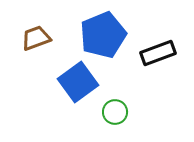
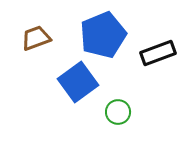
green circle: moved 3 px right
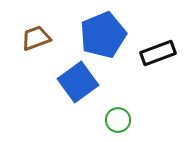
green circle: moved 8 px down
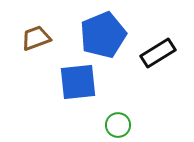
black rectangle: rotated 12 degrees counterclockwise
blue square: rotated 30 degrees clockwise
green circle: moved 5 px down
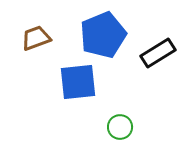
green circle: moved 2 px right, 2 px down
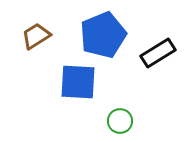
brown trapezoid: moved 2 px up; rotated 12 degrees counterclockwise
blue square: rotated 9 degrees clockwise
green circle: moved 6 px up
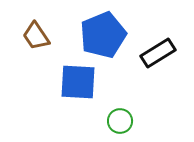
brown trapezoid: rotated 92 degrees counterclockwise
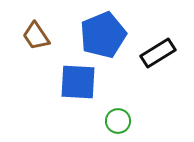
green circle: moved 2 px left
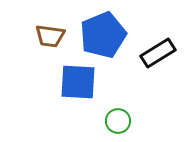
brown trapezoid: moved 14 px right; rotated 48 degrees counterclockwise
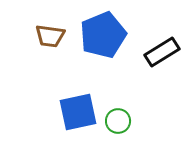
black rectangle: moved 4 px right, 1 px up
blue square: moved 30 px down; rotated 15 degrees counterclockwise
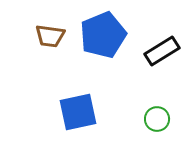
black rectangle: moved 1 px up
green circle: moved 39 px right, 2 px up
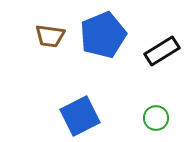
blue square: moved 2 px right, 4 px down; rotated 15 degrees counterclockwise
green circle: moved 1 px left, 1 px up
